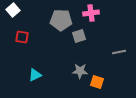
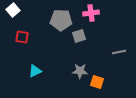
cyan triangle: moved 4 px up
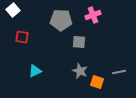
pink cross: moved 2 px right, 2 px down; rotated 14 degrees counterclockwise
gray square: moved 6 px down; rotated 24 degrees clockwise
gray line: moved 20 px down
gray star: rotated 21 degrees clockwise
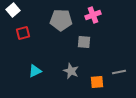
red square: moved 1 px right, 4 px up; rotated 24 degrees counterclockwise
gray square: moved 5 px right
gray star: moved 9 px left
orange square: rotated 24 degrees counterclockwise
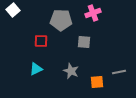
pink cross: moved 2 px up
red square: moved 18 px right, 8 px down; rotated 16 degrees clockwise
cyan triangle: moved 1 px right, 2 px up
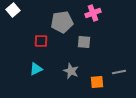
gray pentagon: moved 1 px right, 2 px down; rotated 10 degrees counterclockwise
